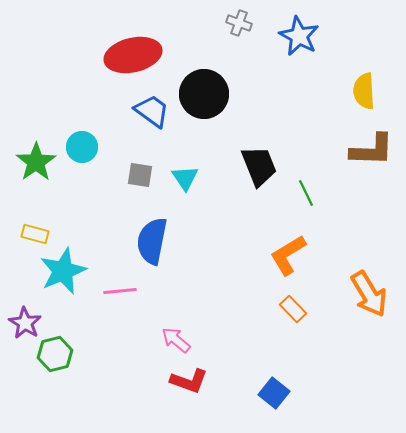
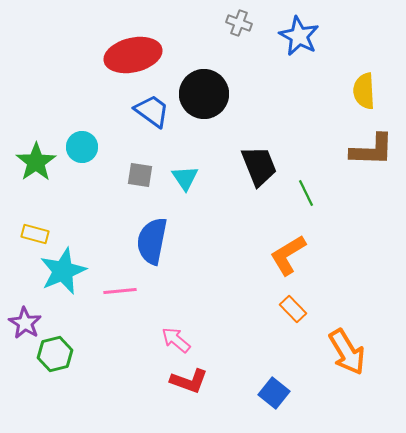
orange arrow: moved 22 px left, 58 px down
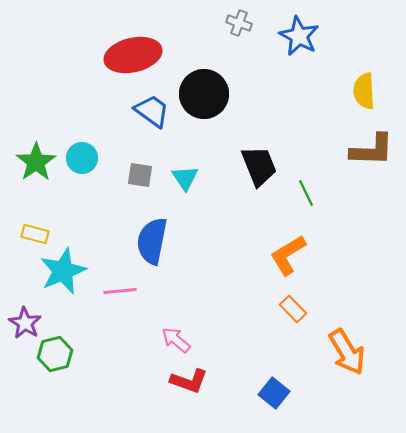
cyan circle: moved 11 px down
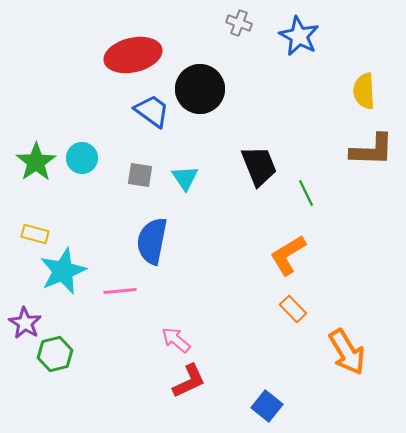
black circle: moved 4 px left, 5 px up
red L-shape: rotated 45 degrees counterclockwise
blue square: moved 7 px left, 13 px down
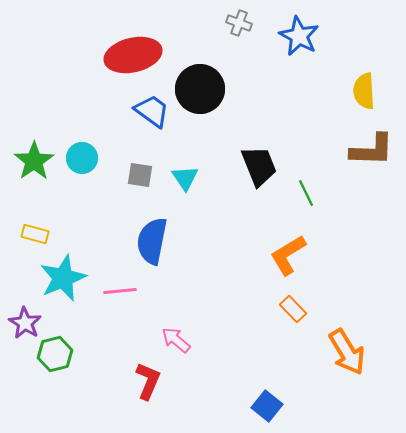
green star: moved 2 px left, 1 px up
cyan star: moved 7 px down
red L-shape: moved 41 px left; rotated 42 degrees counterclockwise
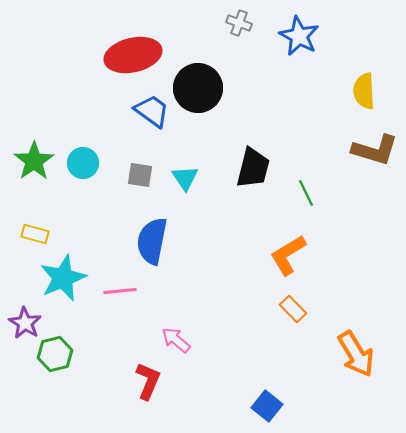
black circle: moved 2 px left, 1 px up
brown L-shape: moved 3 px right; rotated 15 degrees clockwise
cyan circle: moved 1 px right, 5 px down
black trapezoid: moved 6 px left, 2 px down; rotated 36 degrees clockwise
orange arrow: moved 9 px right, 2 px down
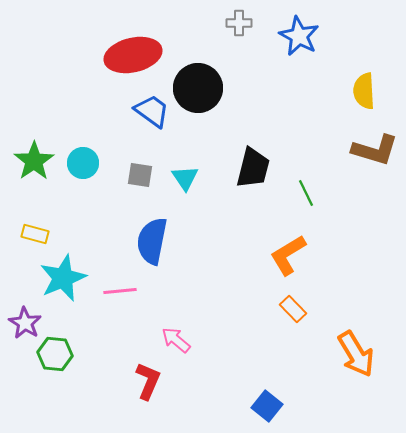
gray cross: rotated 20 degrees counterclockwise
green hexagon: rotated 20 degrees clockwise
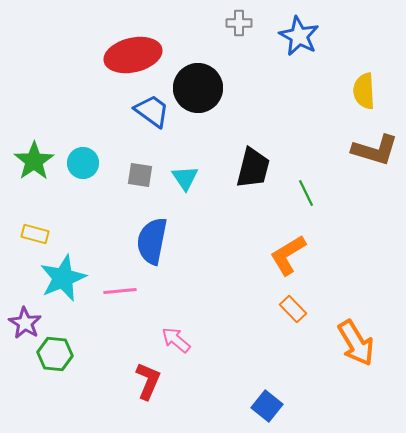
orange arrow: moved 11 px up
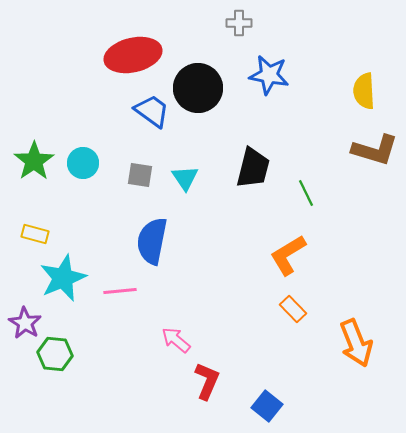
blue star: moved 30 px left, 39 px down; rotated 18 degrees counterclockwise
orange arrow: rotated 9 degrees clockwise
red L-shape: moved 59 px right
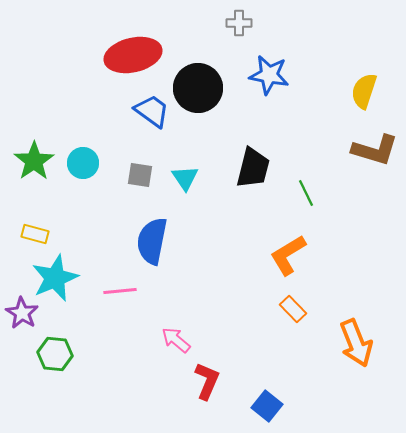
yellow semicircle: rotated 21 degrees clockwise
cyan star: moved 8 px left
purple star: moved 3 px left, 10 px up
